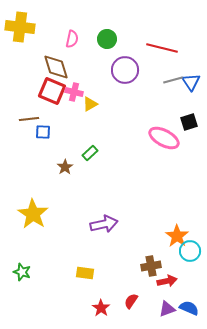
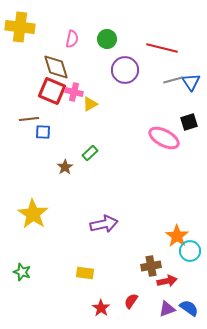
blue semicircle: rotated 12 degrees clockwise
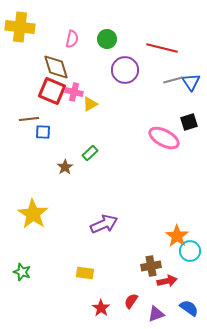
purple arrow: rotated 12 degrees counterclockwise
purple triangle: moved 11 px left, 5 px down
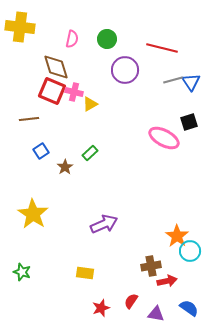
blue square: moved 2 px left, 19 px down; rotated 35 degrees counterclockwise
red star: rotated 18 degrees clockwise
purple triangle: rotated 30 degrees clockwise
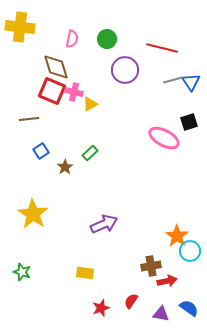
purple triangle: moved 5 px right
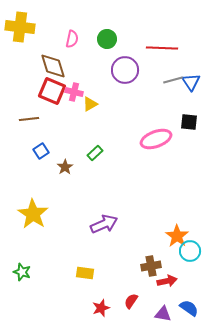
red line: rotated 12 degrees counterclockwise
brown diamond: moved 3 px left, 1 px up
black square: rotated 24 degrees clockwise
pink ellipse: moved 8 px left, 1 px down; rotated 48 degrees counterclockwise
green rectangle: moved 5 px right
purple triangle: moved 2 px right
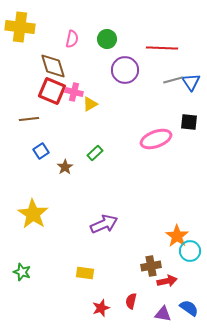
red semicircle: rotated 21 degrees counterclockwise
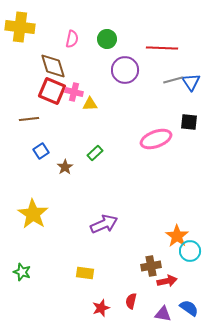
yellow triangle: rotated 28 degrees clockwise
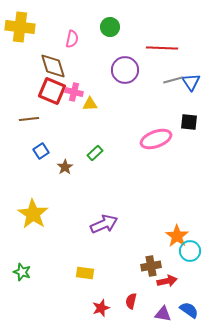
green circle: moved 3 px right, 12 px up
blue semicircle: moved 2 px down
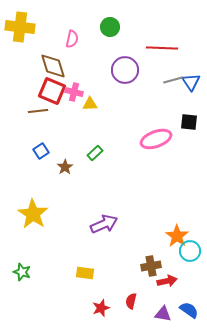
brown line: moved 9 px right, 8 px up
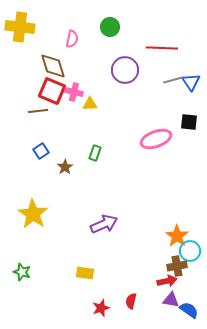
green rectangle: rotated 28 degrees counterclockwise
brown cross: moved 26 px right
purple triangle: moved 8 px right, 14 px up
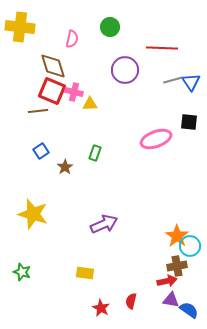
yellow star: rotated 16 degrees counterclockwise
cyan circle: moved 5 px up
red star: rotated 24 degrees counterclockwise
